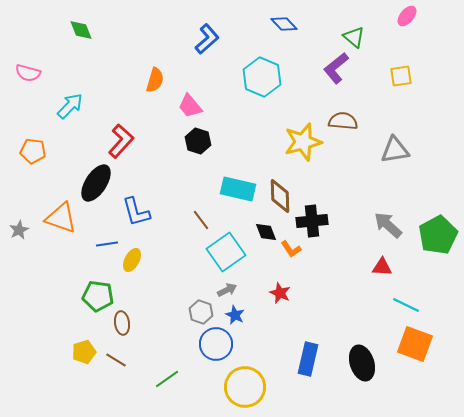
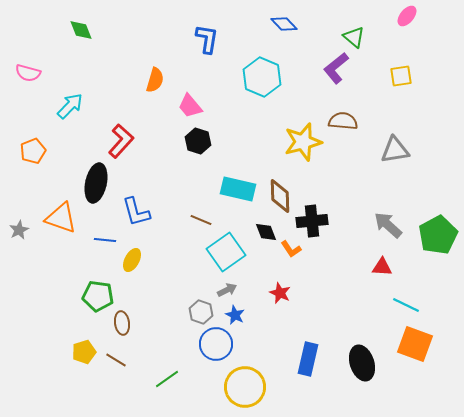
blue L-shape at (207, 39): rotated 40 degrees counterclockwise
orange pentagon at (33, 151): rotated 30 degrees counterclockwise
black ellipse at (96, 183): rotated 21 degrees counterclockwise
brown line at (201, 220): rotated 30 degrees counterclockwise
blue line at (107, 244): moved 2 px left, 4 px up; rotated 15 degrees clockwise
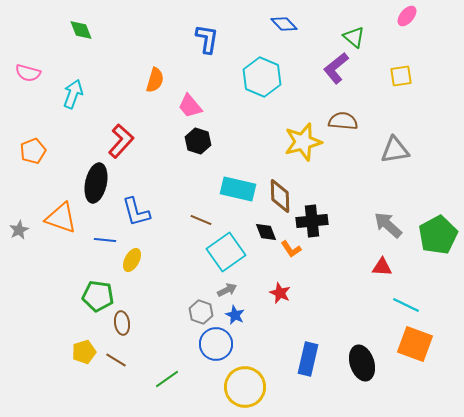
cyan arrow at (70, 106): moved 3 px right, 12 px up; rotated 24 degrees counterclockwise
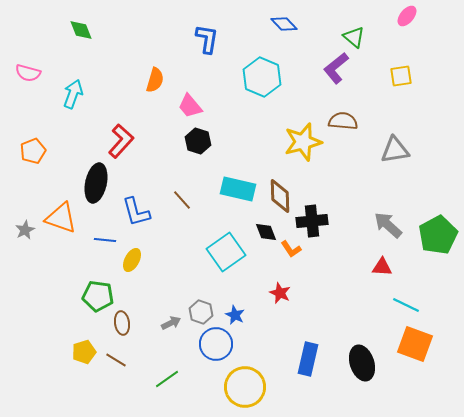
brown line at (201, 220): moved 19 px left, 20 px up; rotated 25 degrees clockwise
gray star at (19, 230): moved 6 px right
gray arrow at (227, 290): moved 56 px left, 33 px down
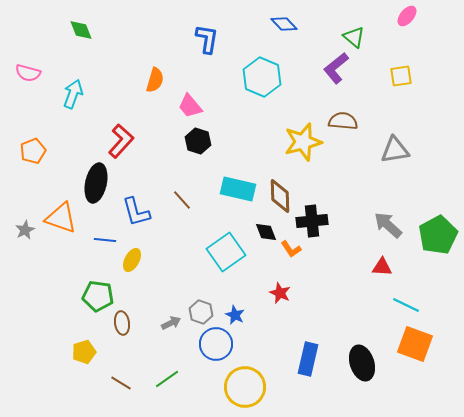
brown line at (116, 360): moved 5 px right, 23 px down
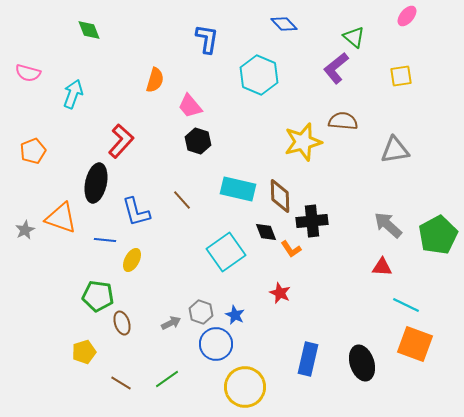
green diamond at (81, 30): moved 8 px right
cyan hexagon at (262, 77): moved 3 px left, 2 px up
brown ellipse at (122, 323): rotated 10 degrees counterclockwise
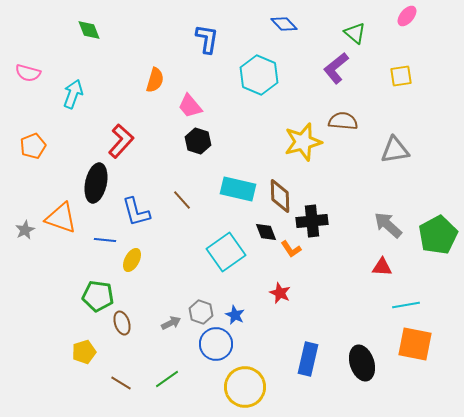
green triangle at (354, 37): moved 1 px right, 4 px up
orange pentagon at (33, 151): moved 5 px up
cyan line at (406, 305): rotated 36 degrees counterclockwise
orange square at (415, 344): rotated 9 degrees counterclockwise
